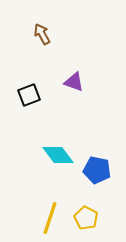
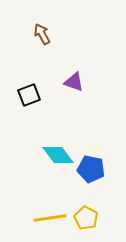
blue pentagon: moved 6 px left, 1 px up
yellow line: rotated 64 degrees clockwise
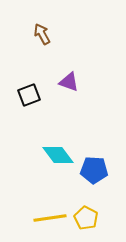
purple triangle: moved 5 px left
blue pentagon: moved 3 px right, 1 px down; rotated 8 degrees counterclockwise
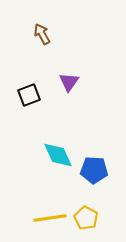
purple triangle: rotated 45 degrees clockwise
cyan diamond: rotated 12 degrees clockwise
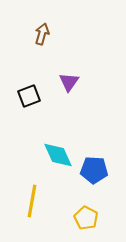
brown arrow: rotated 45 degrees clockwise
black square: moved 1 px down
yellow line: moved 18 px left, 17 px up; rotated 72 degrees counterclockwise
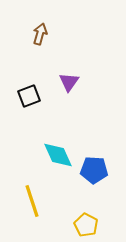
brown arrow: moved 2 px left
yellow line: rotated 28 degrees counterclockwise
yellow pentagon: moved 7 px down
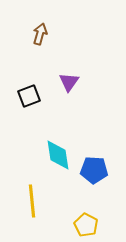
cyan diamond: rotated 16 degrees clockwise
yellow line: rotated 12 degrees clockwise
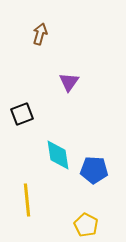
black square: moved 7 px left, 18 px down
yellow line: moved 5 px left, 1 px up
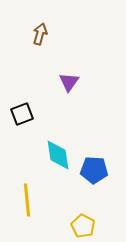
yellow pentagon: moved 3 px left, 1 px down
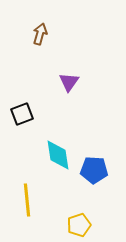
yellow pentagon: moved 4 px left, 1 px up; rotated 25 degrees clockwise
